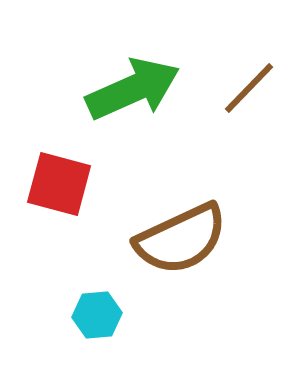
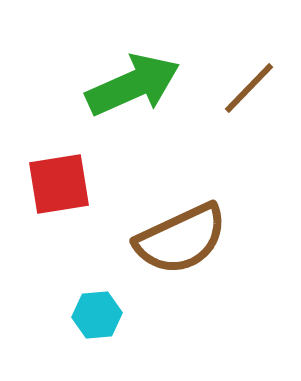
green arrow: moved 4 px up
red square: rotated 24 degrees counterclockwise
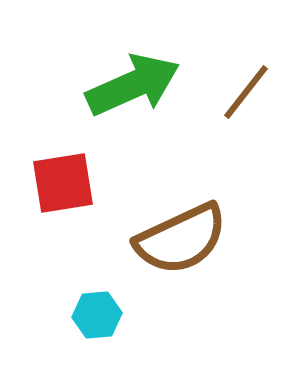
brown line: moved 3 px left, 4 px down; rotated 6 degrees counterclockwise
red square: moved 4 px right, 1 px up
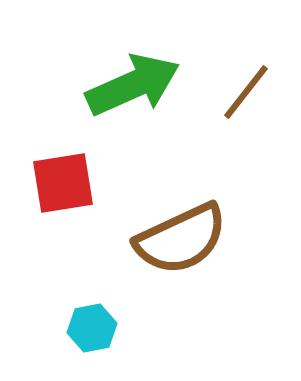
cyan hexagon: moved 5 px left, 13 px down; rotated 6 degrees counterclockwise
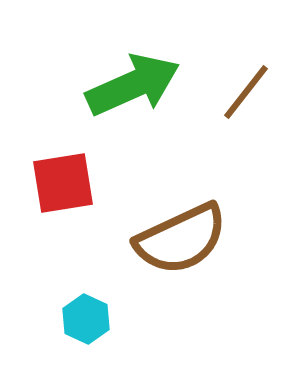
cyan hexagon: moved 6 px left, 9 px up; rotated 24 degrees counterclockwise
